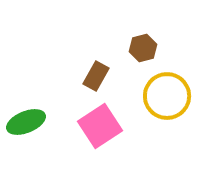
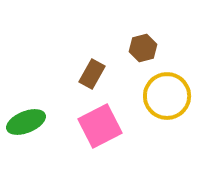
brown rectangle: moved 4 px left, 2 px up
pink square: rotated 6 degrees clockwise
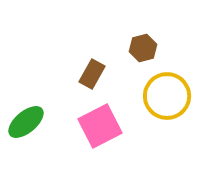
green ellipse: rotated 18 degrees counterclockwise
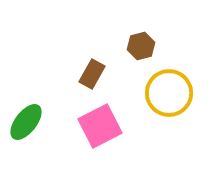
brown hexagon: moved 2 px left, 2 px up
yellow circle: moved 2 px right, 3 px up
green ellipse: rotated 12 degrees counterclockwise
